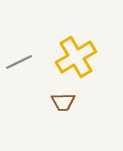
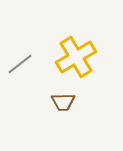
gray line: moved 1 px right, 2 px down; rotated 12 degrees counterclockwise
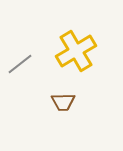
yellow cross: moved 6 px up
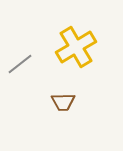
yellow cross: moved 4 px up
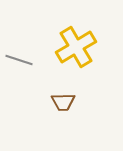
gray line: moved 1 px left, 4 px up; rotated 56 degrees clockwise
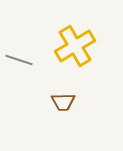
yellow cross: moved 1 px left, 1 px up
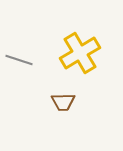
yellow cross: moved 5 px right, 7 px down
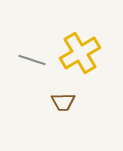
gray line: moved 13 px right
